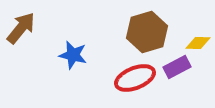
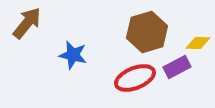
brown arrow: moved 6 px right, 5 px up
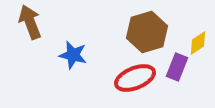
brown arrow: moved 3 px right, 1 px up; rotated 60 degrees counterclockwise
yellow diamond: rotated 35 degrees counterclockwise
purple rectangle: rotated 40 degrees counterclockwise
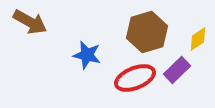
brown arrow: rotated 140 degrees clockwise
yellow diamond: moved 4 px up
blue star: moved 14 px right
purple rectangle: moved 3 px down; rotated 24 degrees clockwise
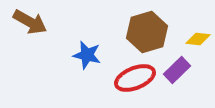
yellow diamond: rotated 40 degrees clockwise
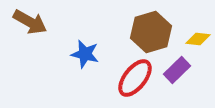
brown hexagon: moved 4 px right
blue star: moved 2 px left, 1 px up
red ellipse: rotated 30 degrees counterclockwise
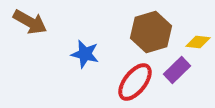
yellow diamond: moved 3 px down
red ellipse: moved 4 px down
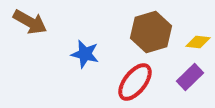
purple rectangle: moved 13 px right, 7 px down
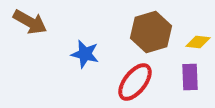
purple rectangle: rotated 48 degrees counterclockwise
